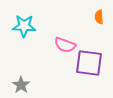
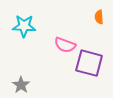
purple square: rotated 8 degrees clockwise
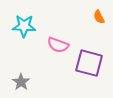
orange semicircle: rotated 24 degrees counterclockwise
pink semicircle: moved 7 px left
gray star: moved 3 px up
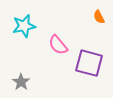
cyan star: rotated 15 degrees counterclockwise
pink semicircle: rotated 30 degrees clockwise
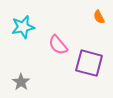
cyan star: moved 1 px left, 1 px down
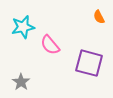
pink semicircle: moved 8 px left
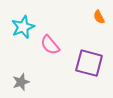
cyan star: rotated 10 degrees counterclockwise
gray star: rotated 18 degrees clockwise
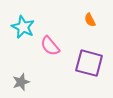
orange semicircle: moved 9 px left, 3 px down
cyan star: rotated 25 degrees counterclockwise
pink semicircle: moved 1 px down
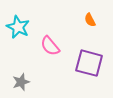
cyan star: moved 5 px left
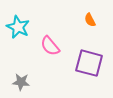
gray star: rotated 24 degrees clockwise
